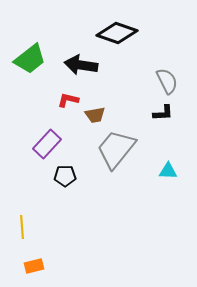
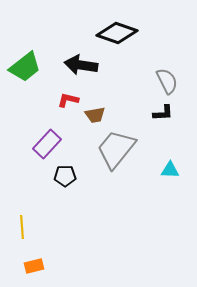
green trapezoid: moved 5 px left, 8 px down
cyan triangle: moved 2 px right, 1 px up
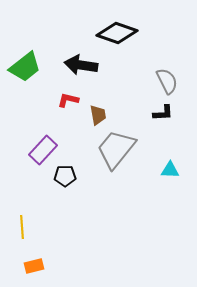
brown trapezoid: moved 3 px right; rotated 90 degrees counterclockwise
purple rectangle: moved 4 px left, 6 px down
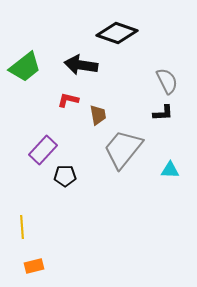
gray trapezoid: moved 7 px right
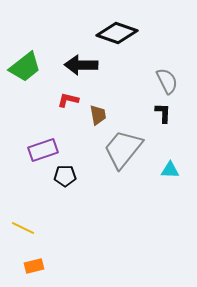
black arrow: rotated 8 degrees counterclockwise
black L-shape: rotated 85 degrees counterclockwise
purple rectangle: rotated 28 degrees clockwise
yellow line: moved 1 px right, 1 px down; rotated 60 degrees counterclockwise
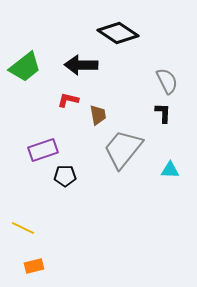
black diamond: moved 1 px right; rotated 15 degrees clockwise
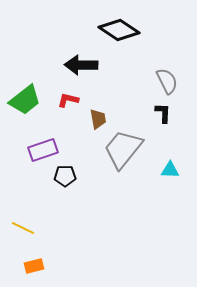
black diamond: moved 1 px right, 3 px up
green trapezoid: moved 33 px down
brown trapezoid: moved 4 px down
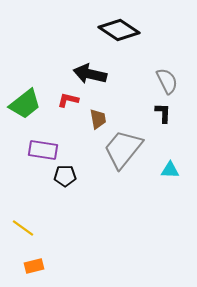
black arrow: moved 9 px right, 9 px down; rotated 12 degrees clockwise
green trapezoid: moved 4 px down
purple rectangle: rotated 28 degrees clockwise
yellow line: rotated 10 degrees clockwise
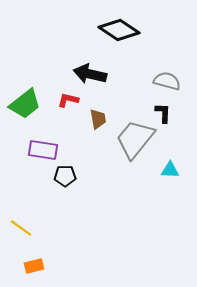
gray semicircle: rotated 48 degrees counterclockwise
gray trapezoid: moved 12 px right, 10 px up
yellow line: moved 2 px left
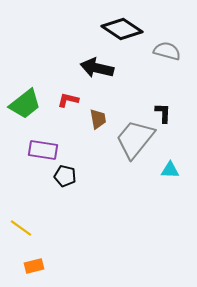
black diamond: moved 3 px right, 1 px up
black arrow: moved 7 px right, 6 px up
gray semicircle: moved 30 px up
black pentagon: rotated 15 degrees clockwise
